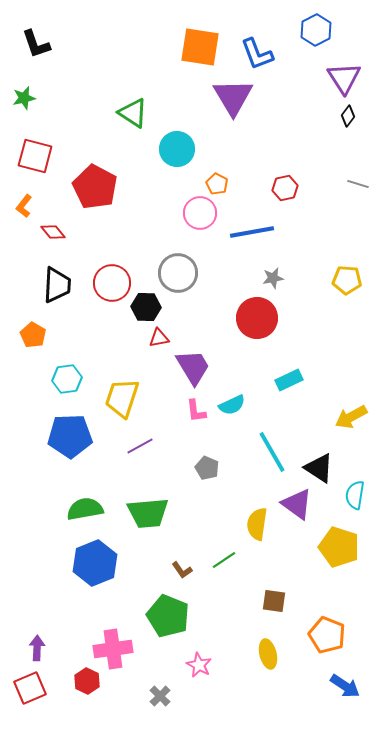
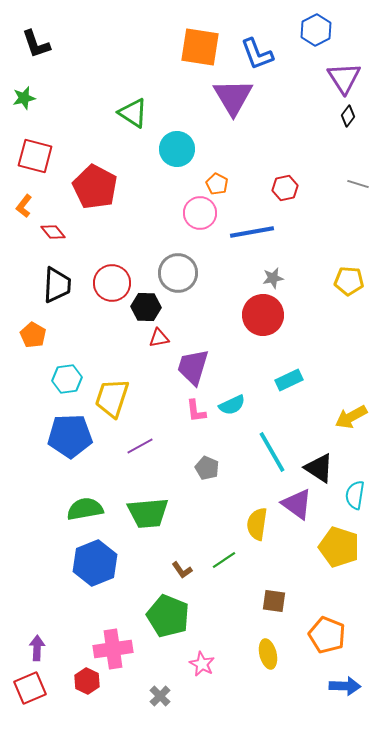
yellow pentagon at (347, 280): moved 2 px right, 1 px down
red circle at (257, 318): moved 6 px right, 3 px up
purple trapezoid at (193, 367): rotated 132 degrees counterclockwise
yellow trapezoid at (122, 398): moved 10 px left
pink star at (199, 665): moved 3 px right, 1 px up
blue arrow at (345, 686): rotated 32 degrees counterclockwise
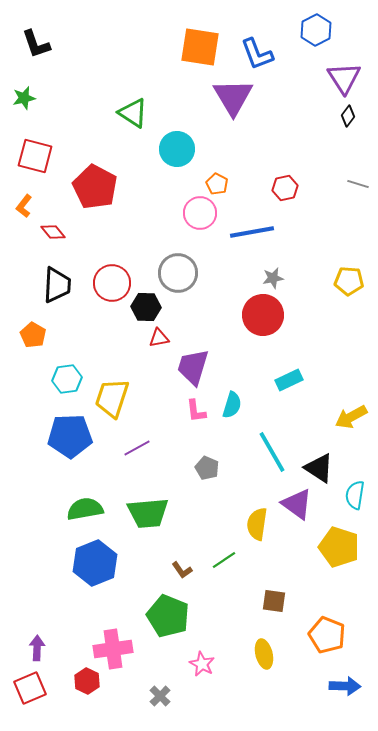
cyan semicircle at (232, 405): rotated 48 degrees counterclockwise
purple line at (140, 446): moved 3 px left, 2 px down
yellow ellipse at (268, 654): moved 4 px left
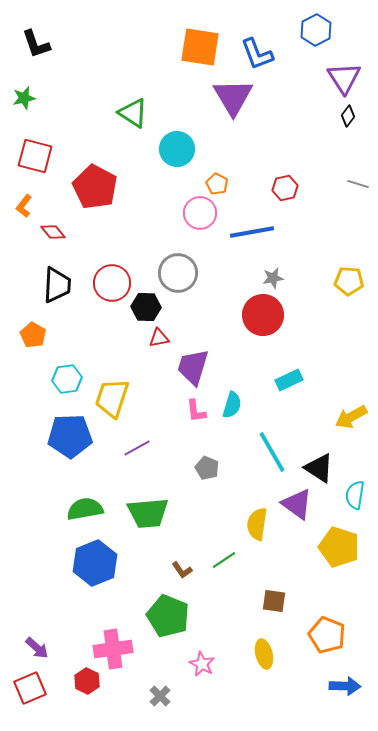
purple arrow at (37, 648): rotated 130 degrees clockwise
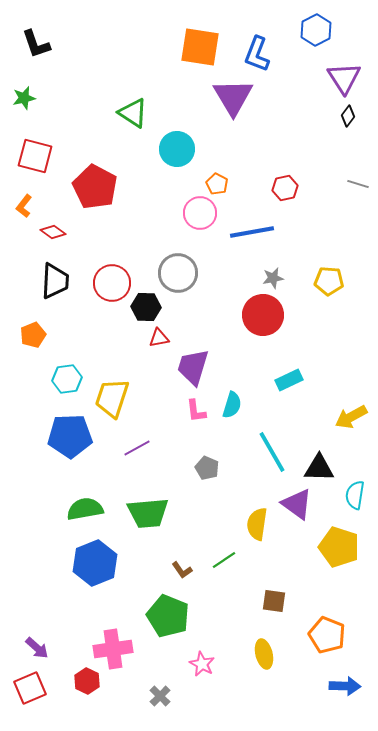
blue L-shape at (257, 54): rotated 42 degrees clockwise
red diamond at (53, 232): rotated 15 degrees counterclockwise
yellow pentagon at (349, 281): moved 20 px left
black trapezoid at (57, 285): moved 2 px left, 4 px up
orange pentagon at (33, 335): rotated 20 degrees clockwise
black triangle at (319, 468): rotated 32 degrees counterclockwise
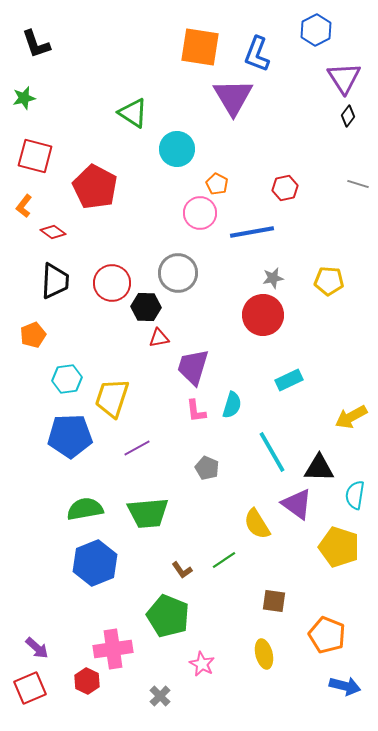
yellow semicircle at (257, 524): rotated 40 degrees counterclockwise
blue arrow at (345, 686): rotated 12 degrees clockwise
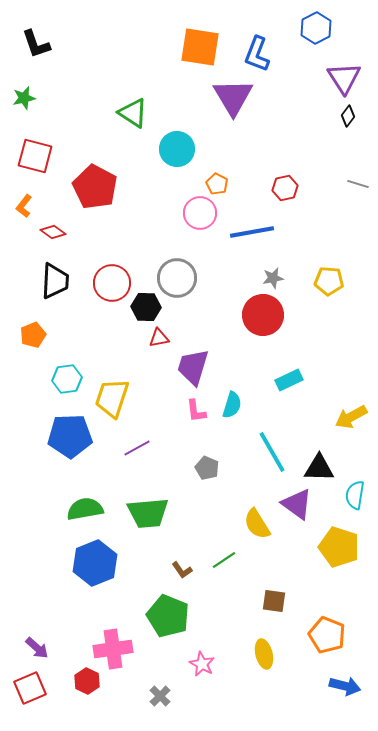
blue hexagon at (316, 30): moved 2 px up
gray circle at (178, 273): moved 1 px left, 5 px down
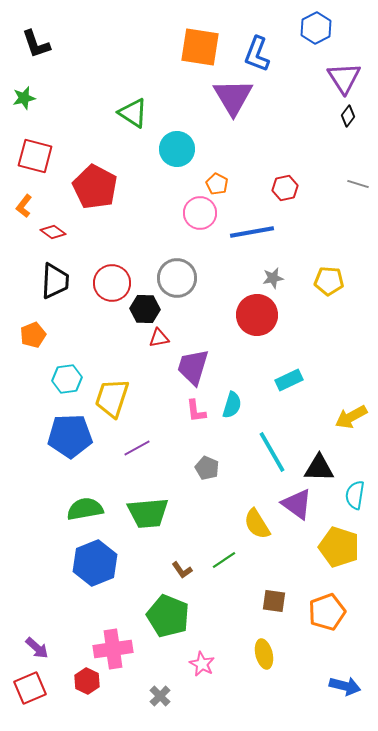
black hexagon at (146, 307): moved 1 px left, 2 px down
red circle at (263, 315): moved 6 px left
orange pentagon at (327, 635): moved 23 px up; rotated 30 degrees clockwise
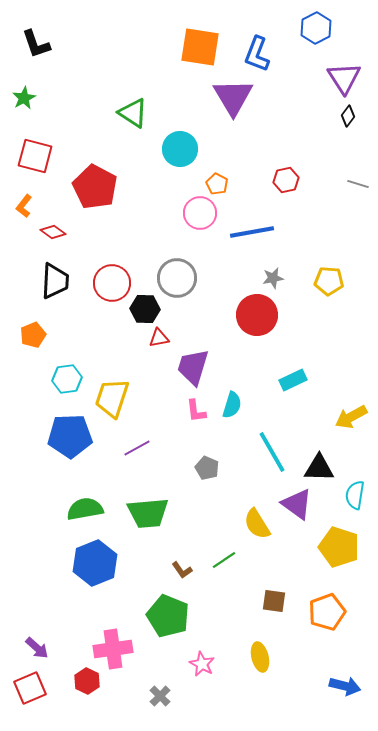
green star at (24, 98): rotated 15 degrees counterclockwise
cyan circle at (177, 149): moved 3 px right
red hexagon at (285, 188): moved 1 px right, 8 px up
cyan rectangle at (289, 380): moved 4 px right
yellow ellipse at (264, 654): moved 4 px left, 3 px down
